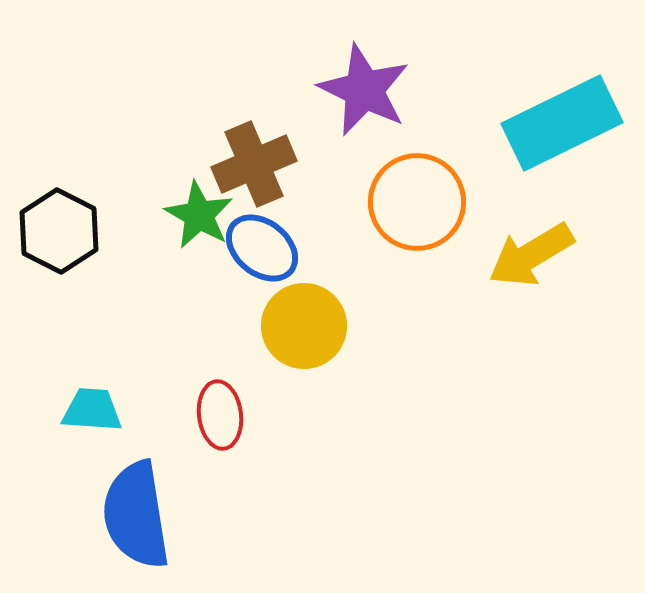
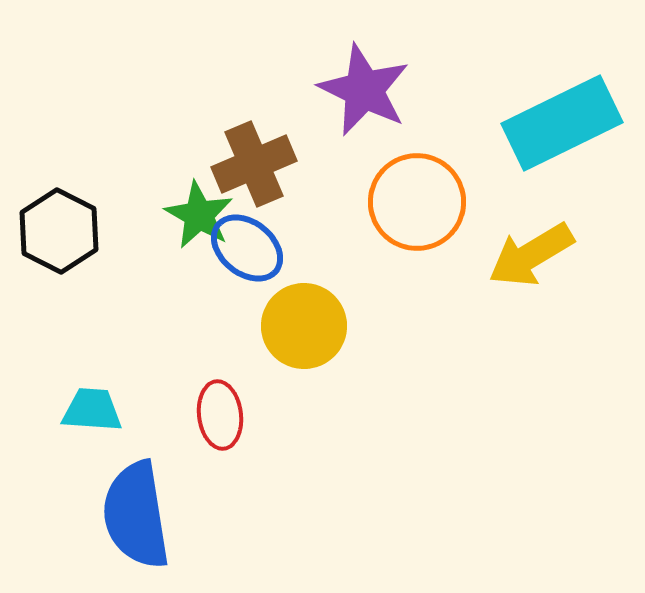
blue ellipse: moved 15 px left
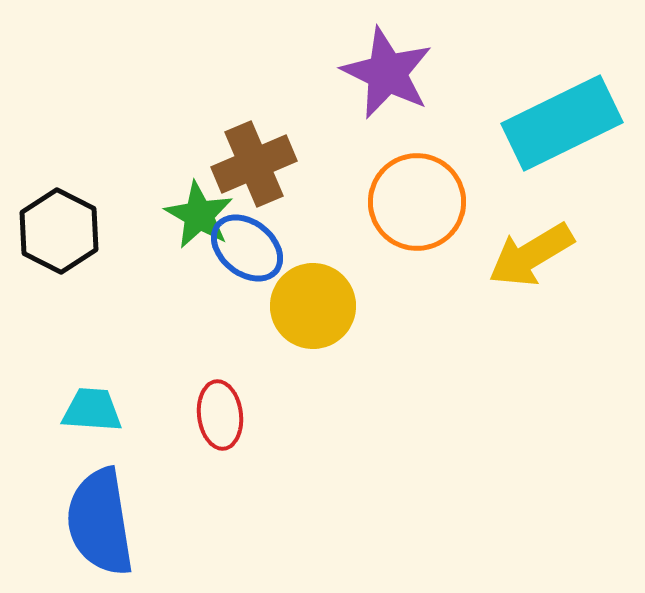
purple star: moved 23 px right, 17 px up
yellow circle: moved 9 px right, 20 px up
blue semicircle: moved 36 px left, 7 px down
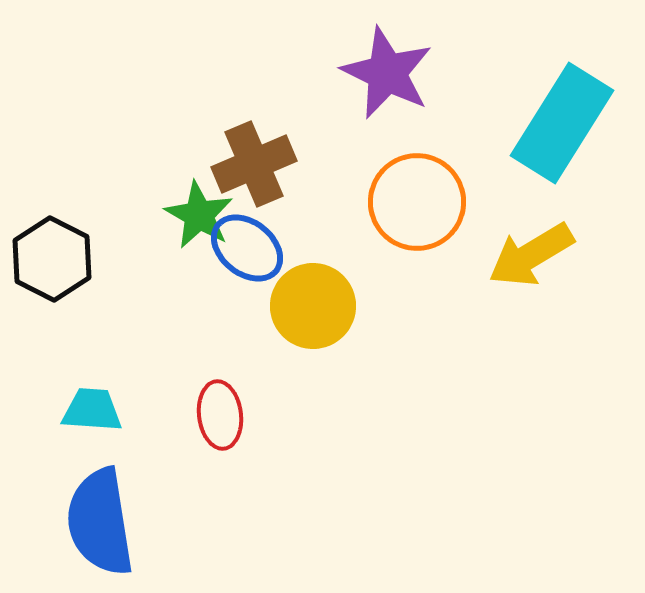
cyan rectangle: rotated 32 degrees counterclockwise
black hexagon: moved 7 px left, 28 px down
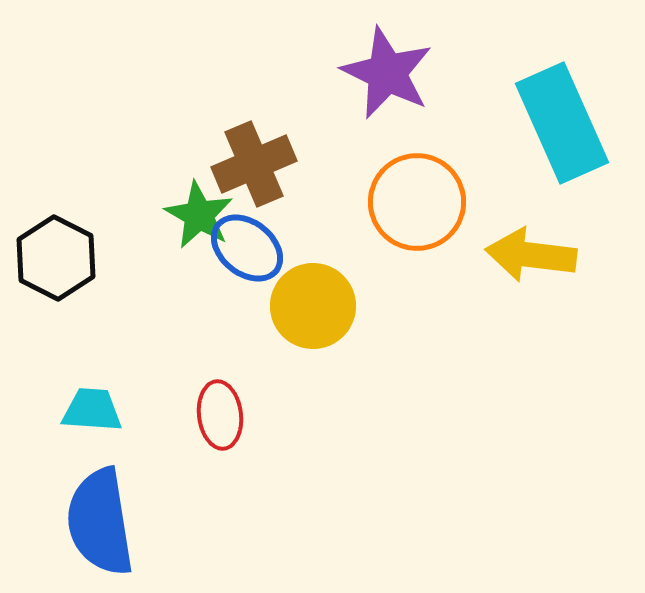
cyan rectangle: rotated 56 degrees counterclockwise
yellow arrow: rotated 38 degrees clockwise
black hexagon: moved 4 px right, 1 px up
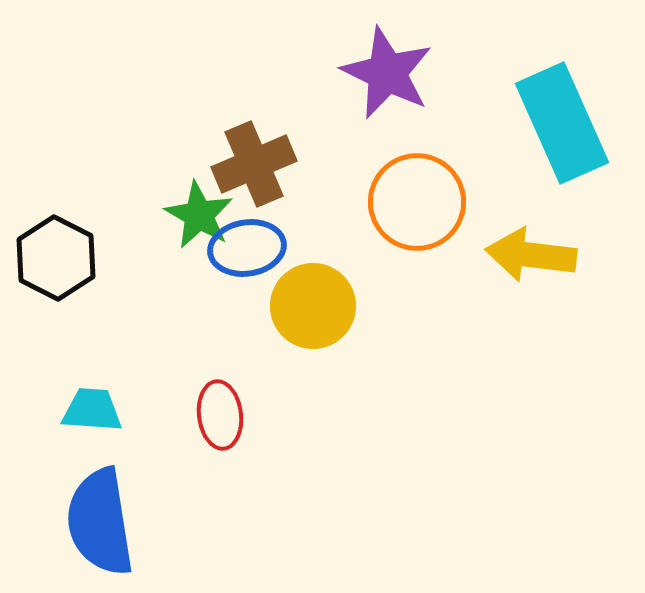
blue ellipse: rotated 48 degrees counterclockwise
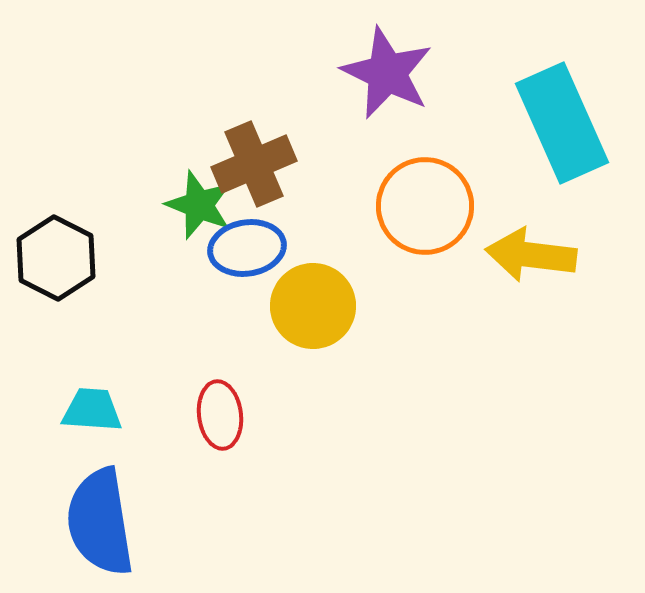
orange circle: moved 8 px right, 4 px down
green star: moved 10 px up; rotated 8 degrees counterclockwise
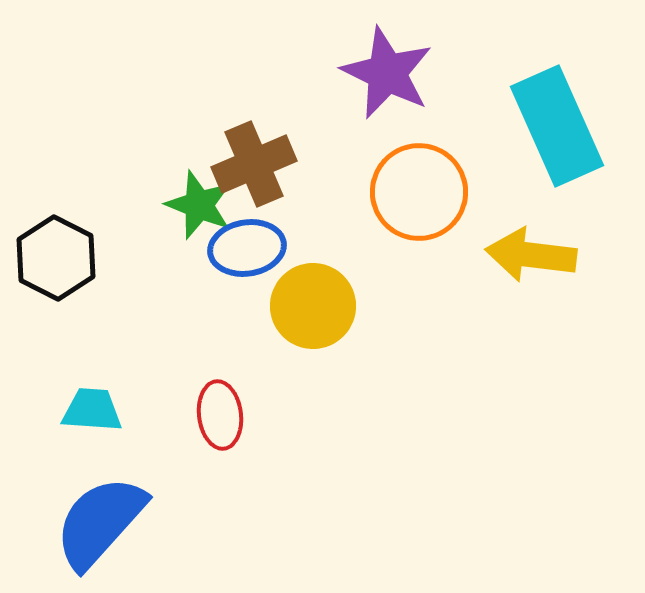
cyan rectangle: moved 5 px left, 3 px down
orange circle: moved 6 px left, 14 px up
blue semicircle: rotated 51 degrees clockwise
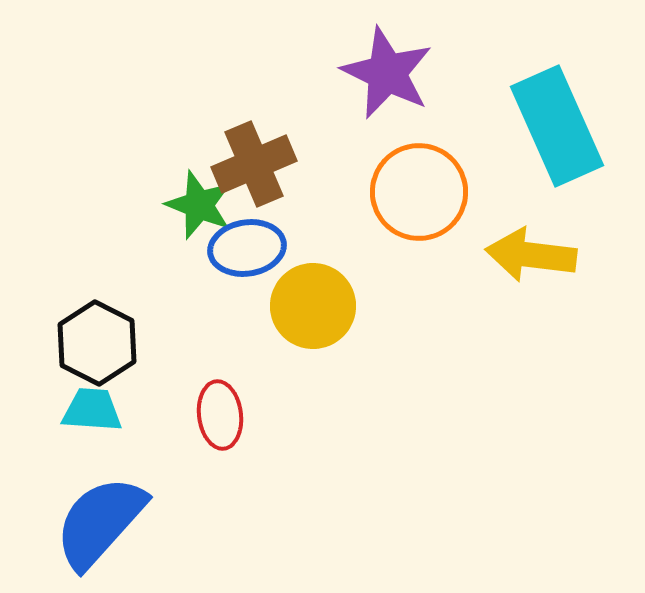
black hexagon: moved 41 px right, 85 px down
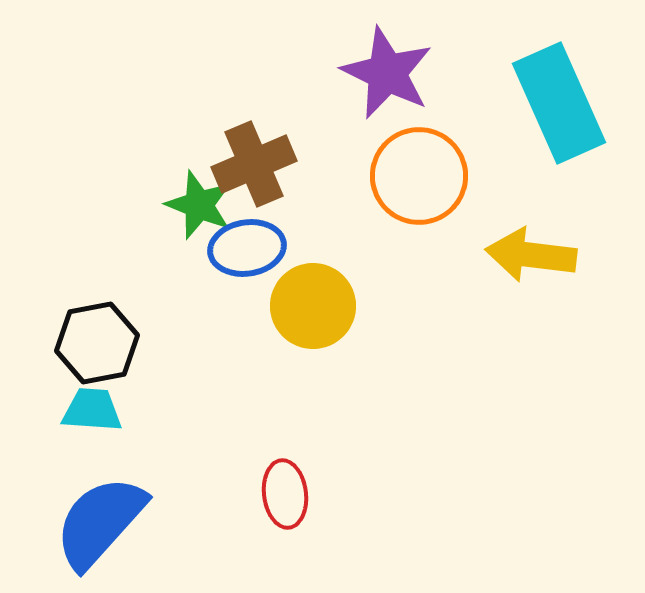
cyan rectangle: moved 2 px right, 23 px up
orange circle: moved 16 px up
black hexagon: rotated 22 degrees clockwise
red ellipse: moved 65 px right, 79 px down
